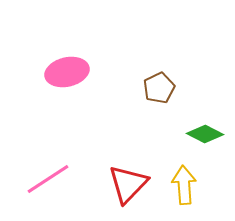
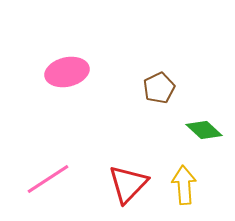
green diamond: moved 1 px left, 4 px up; rotated 15 degrees clockwise
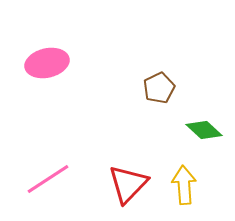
pink ellipse: moved 20 px left, 9 px up
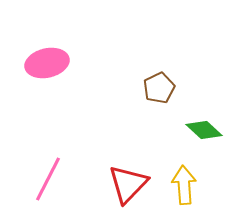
pink line: rotated 30 degrees counterclockwise
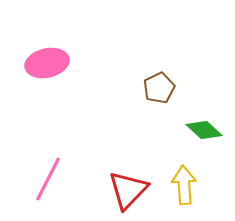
red triangle: moved 6 px down
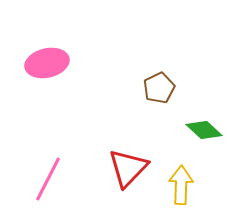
yellow arrow: moved 3 px left; rotated 6 degrees clockwise
red triangle: moved 22 px up
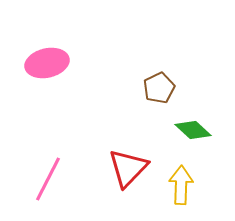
green diamond: moved 11 px left
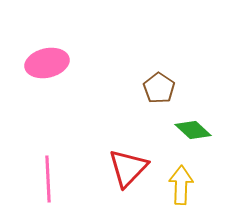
brown pentagon: rotated 12 degrees counterclockwise
pink line: rotated 30 degrees counterclockwise
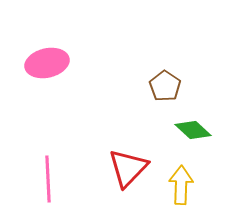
brown pentagon: moved 6 px right, 2 px up
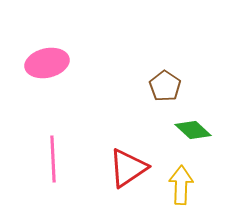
red triangle: rotated 12 degrees clockwise
pink line: moved 5 px right, 20 px up
